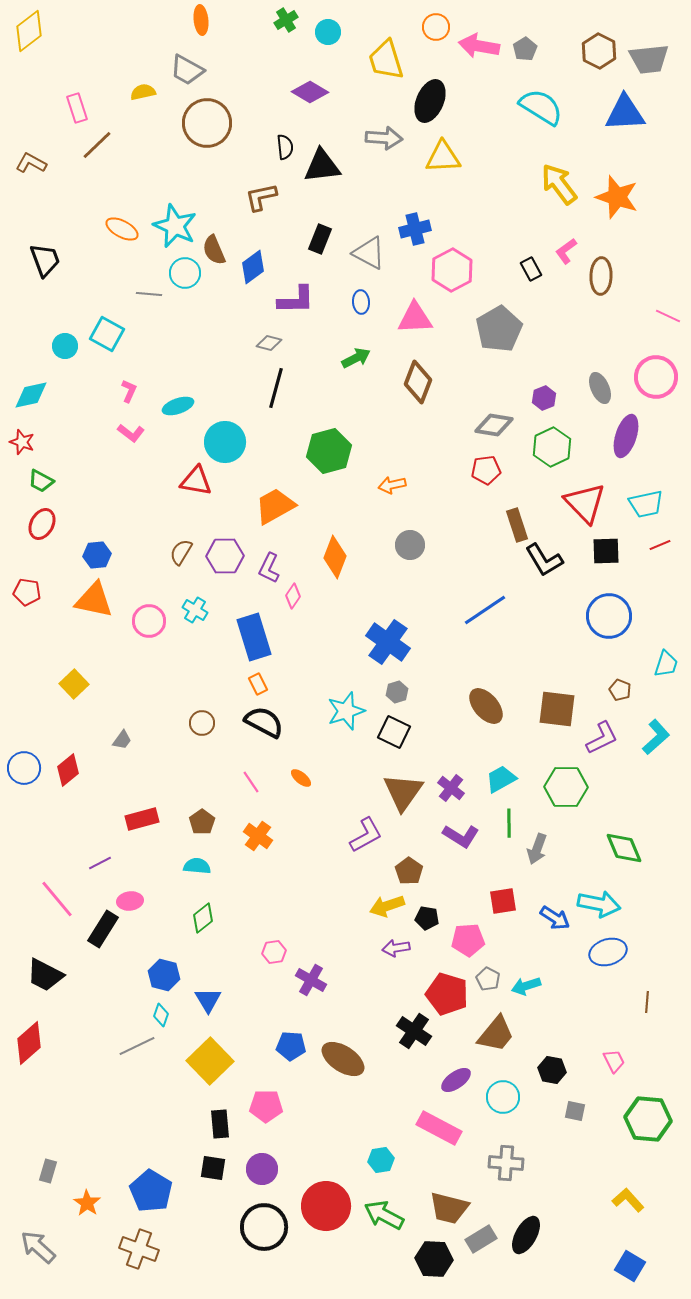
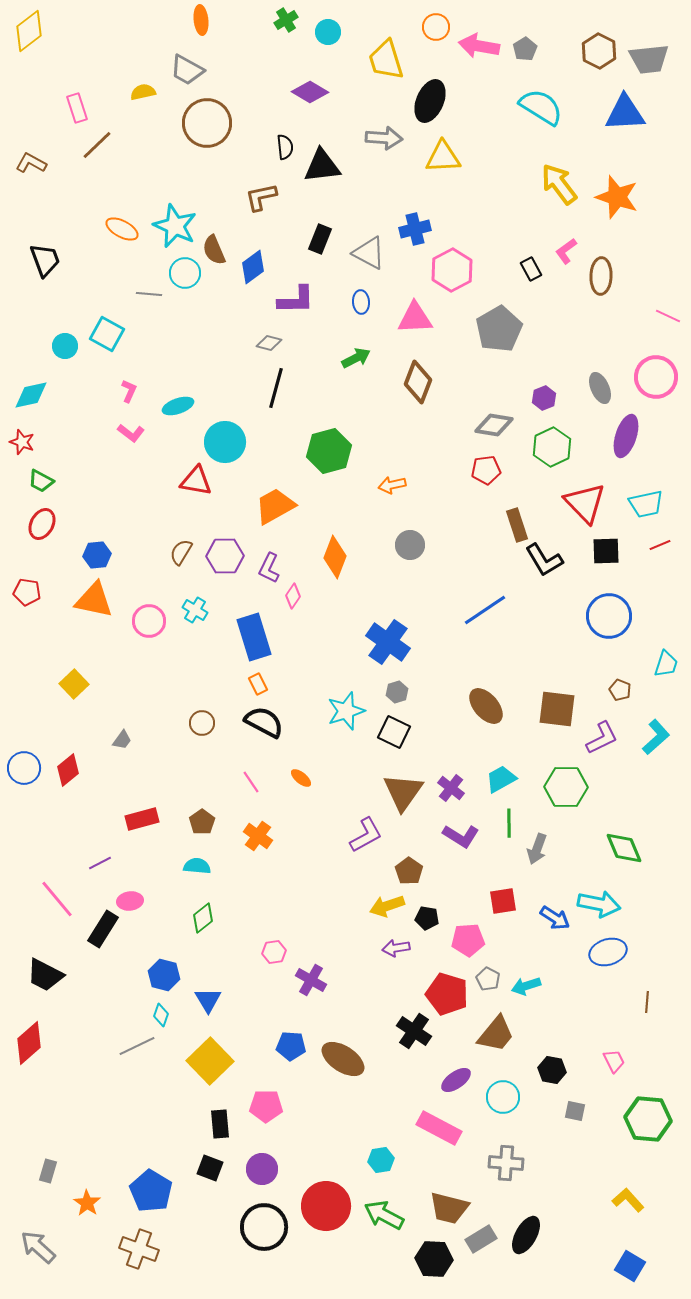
black square at (213, 1168): moved 3 px left; rotated 12 degrees clockwise
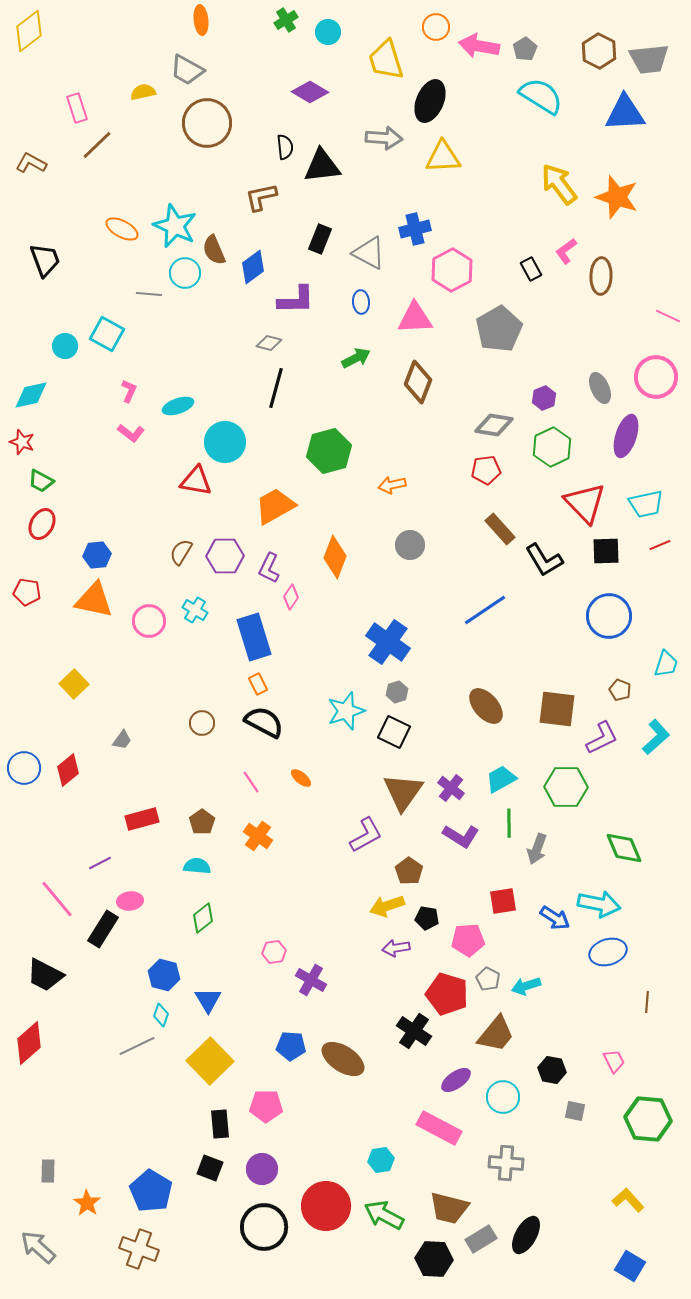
cyan semicircle at (541, 107): moved 11 px up
brown rectangle at (517, 525): moved 17 px left, 4 px down; rotated 24 degrees counterclockwise
pink diamond at (293, 596): moved 2 px left, 1 px down
gray rectangle at (48, 1171): rotated 15 degrees counterclockwise
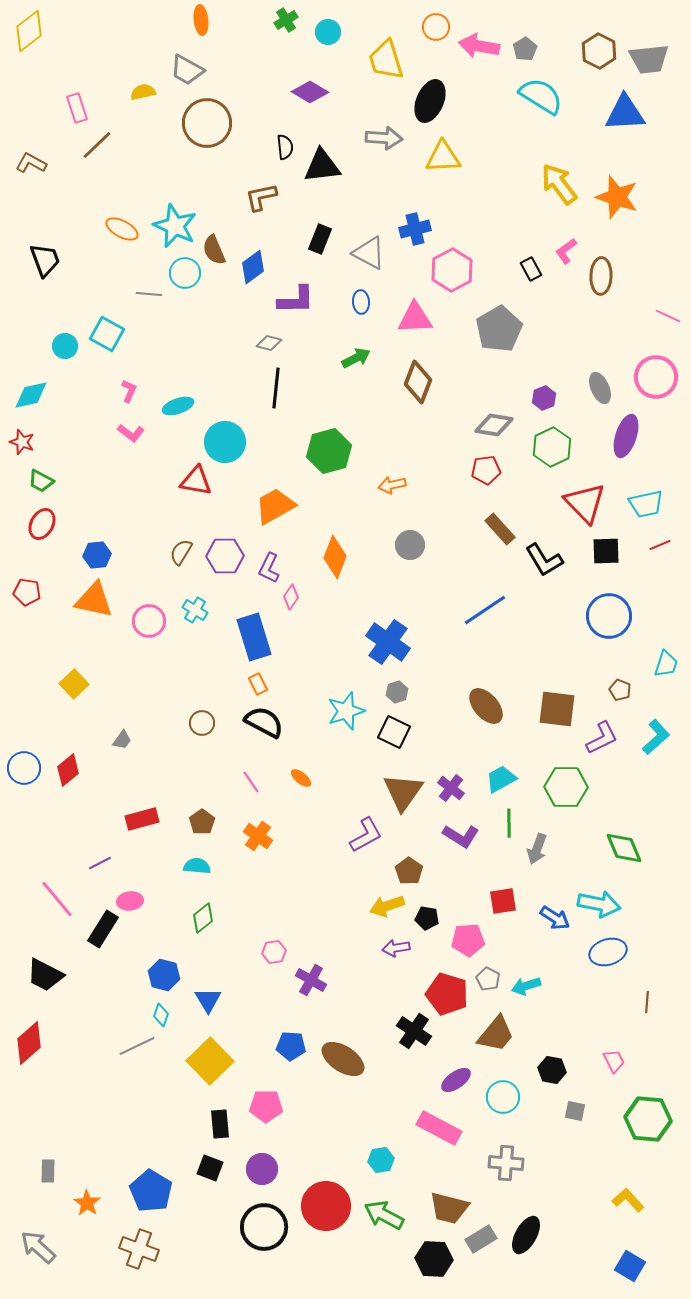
black line at (276, 388): rotated 9 degrees counterclockwise
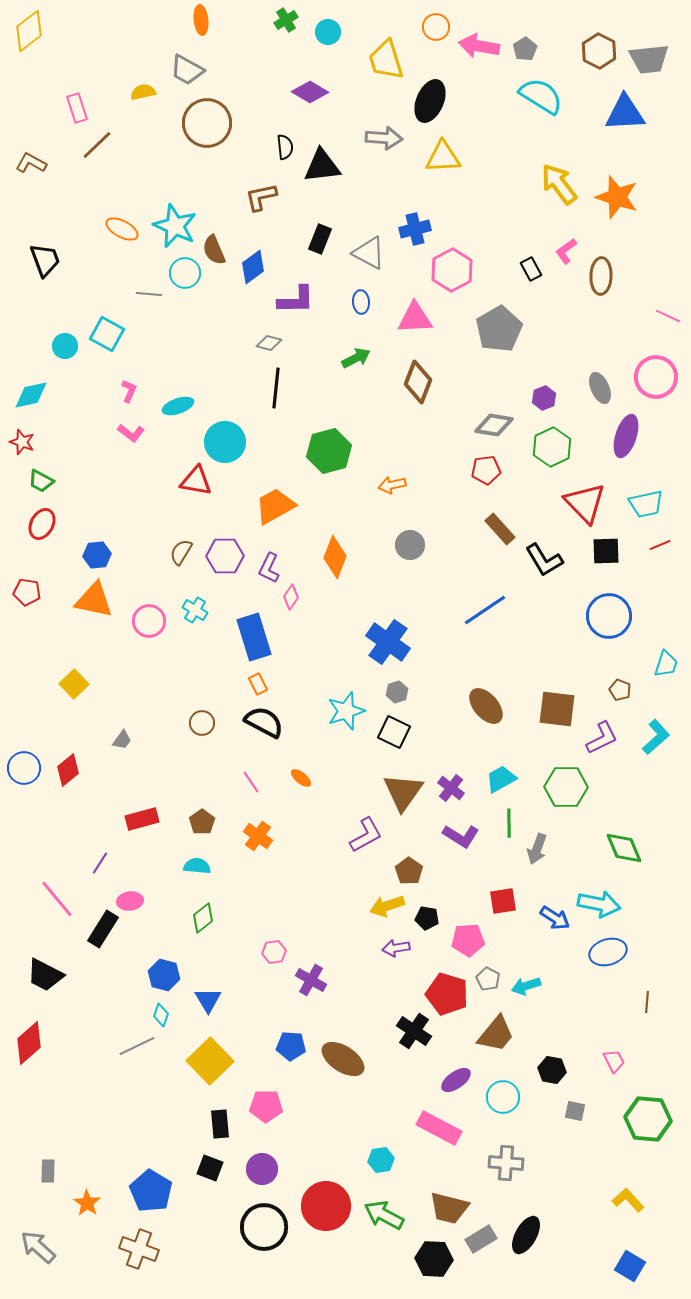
purple line at (100, 863): rotated 30 degrees counterclockwise
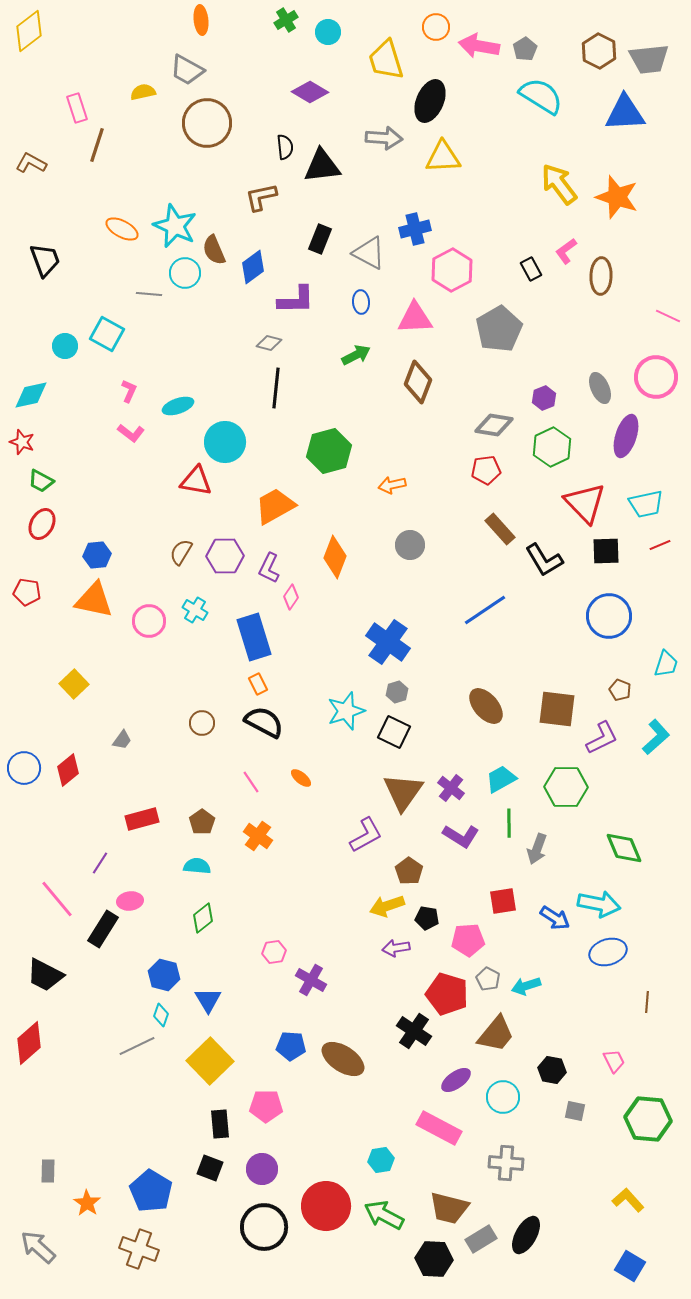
brown line at (97, 145): rotated 28 degrees counterclockwise
green arrow at (356, 358): moved 3 px up
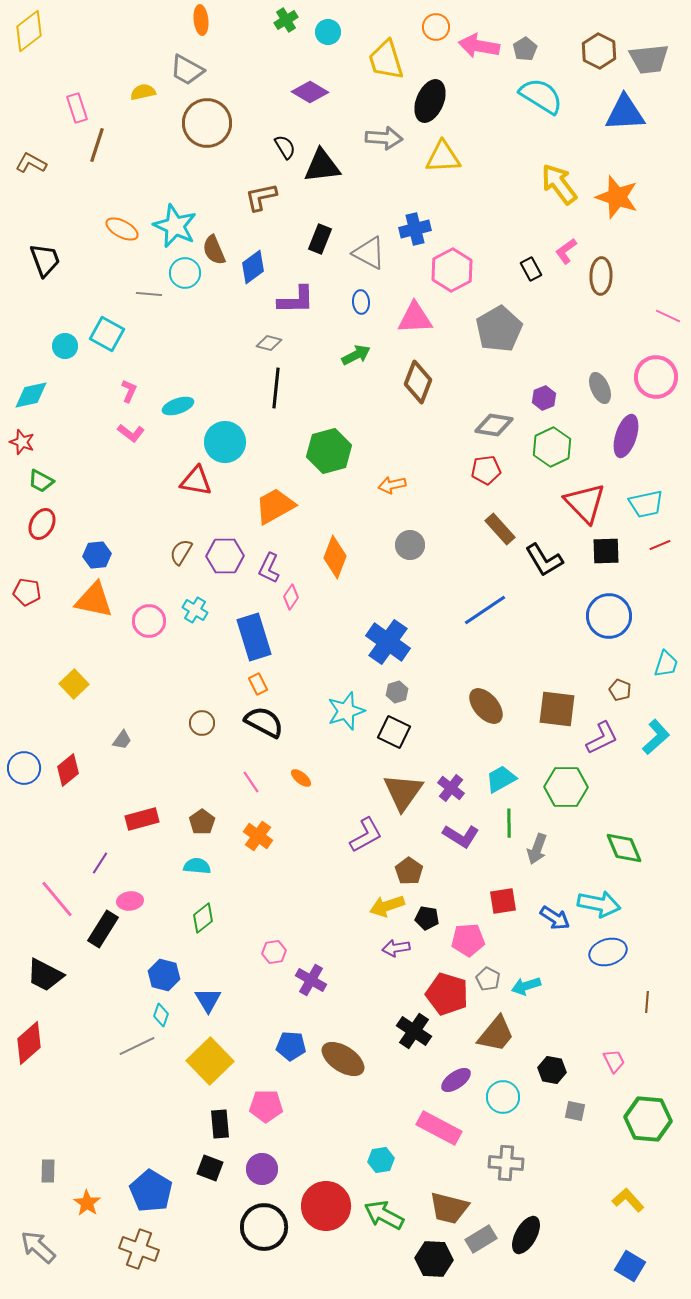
black semicircle at (285, 147): rotated 25 degrees counterclockwise
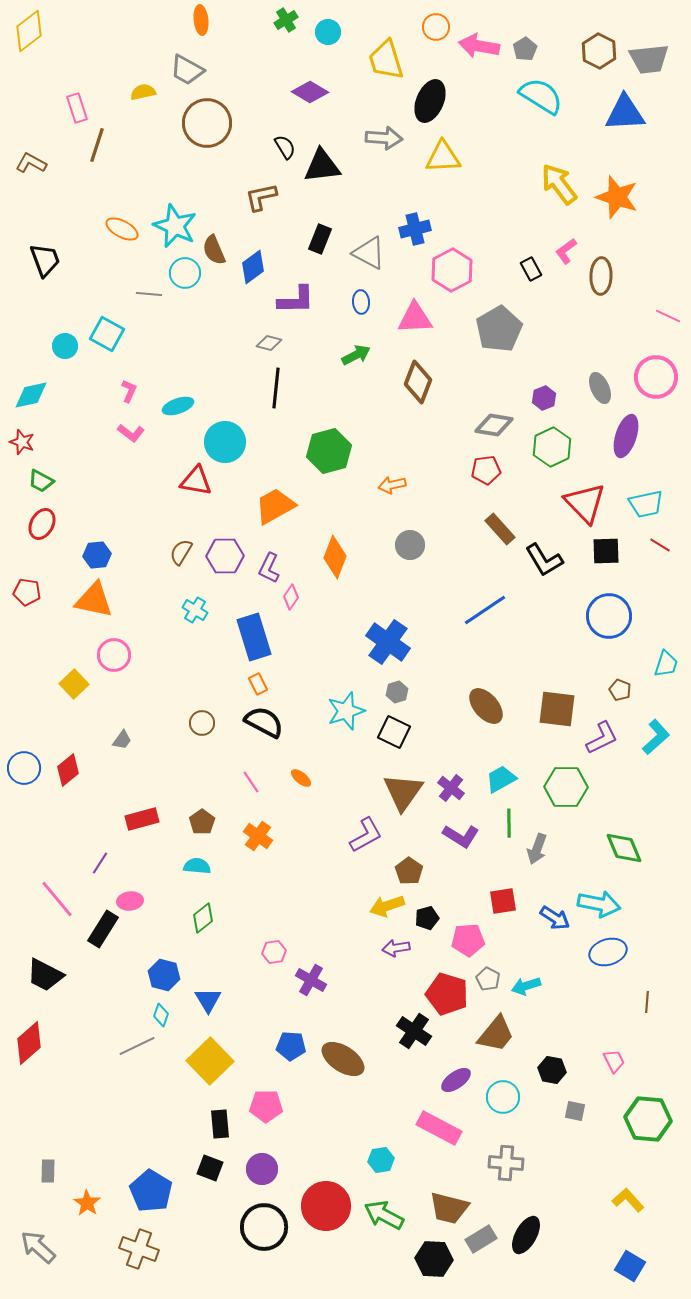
red line at (660, 545): rotated 55 degrees clockwise
pink circle at (149, 621): moved 35 px left, 34 px down
black pentagon at (427, 918): rotated 25 degrees counterclockwise
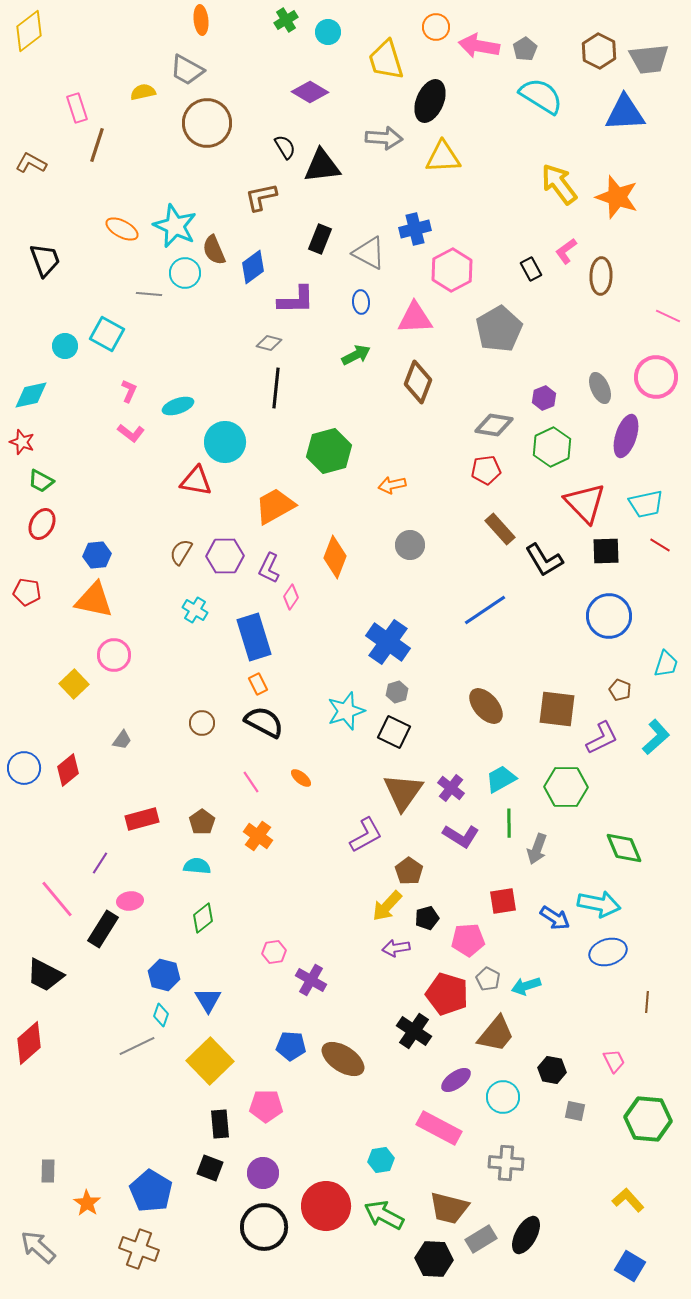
yellow arrow at (387, 906): rotated 28 degrees counterclockwise
purple circle at (262, 1169): moved 1 px right, 4 px down
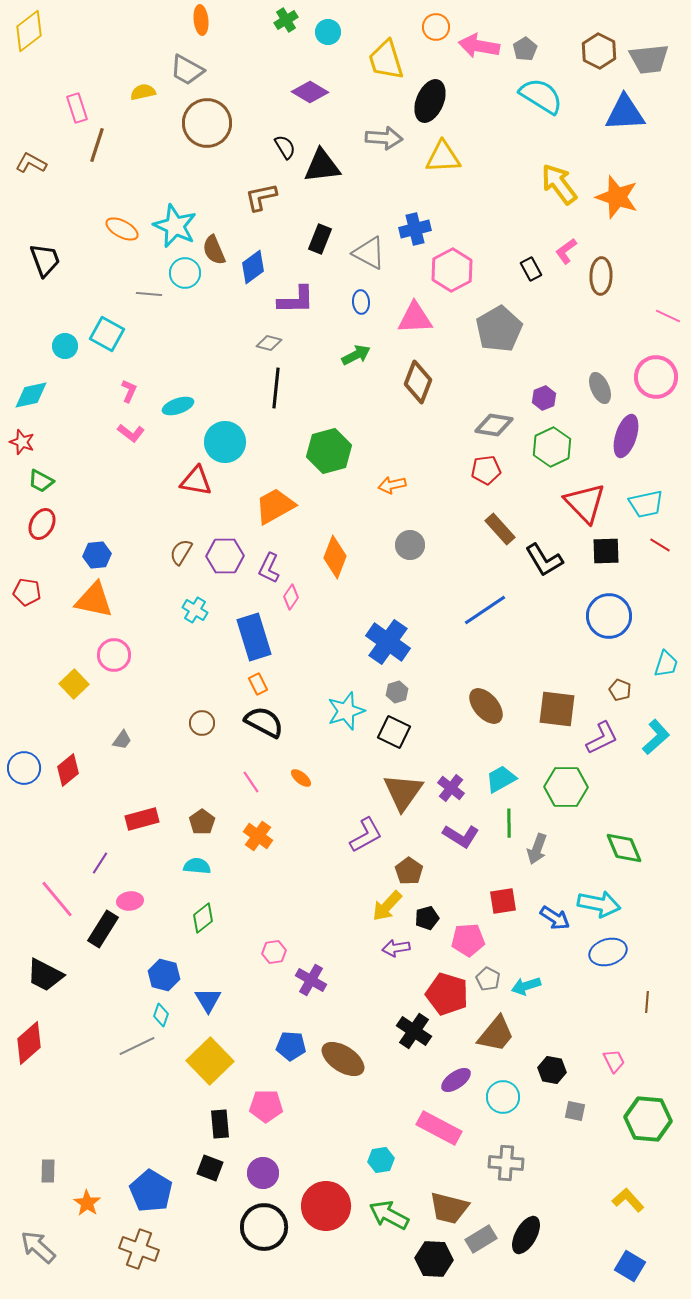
green arrow at (384, 1215): moved 5 px right
